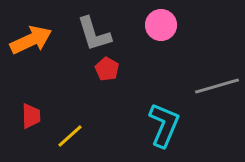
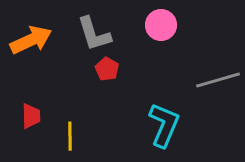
gray line: moved 1 px right, 6 px up
yellow line: rotated 48 degrees counterclockwise
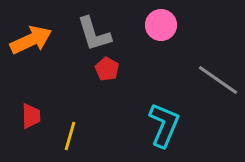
gray line: rotated 51 degrees clockwise
yellow line: rotated 16 degrees clockwise
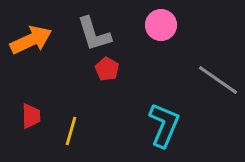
yellow line: moved 1 px right, 5 px up
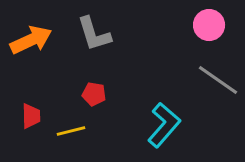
pink circle: moved 48 px right
red pentagon: moved 13 px left, 25 px down; rotated 20 degrees counterclockwise
cyan L-shape: rotated 18 degrees clockwise
yellow line: rotated 60 degrees clockwise
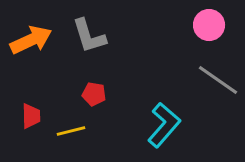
gray L-shape: moved 5 px left, 2 px down
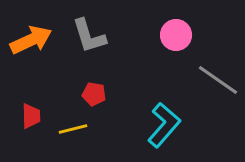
pink circle: moved 33 px left, 10 px down
yellow line: moved 2 px right, 2 px up
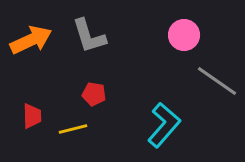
pink circle: moved 8 px right
gray line: moved 1 px left, 1 px down
red trapezoid: moved 1 px right
